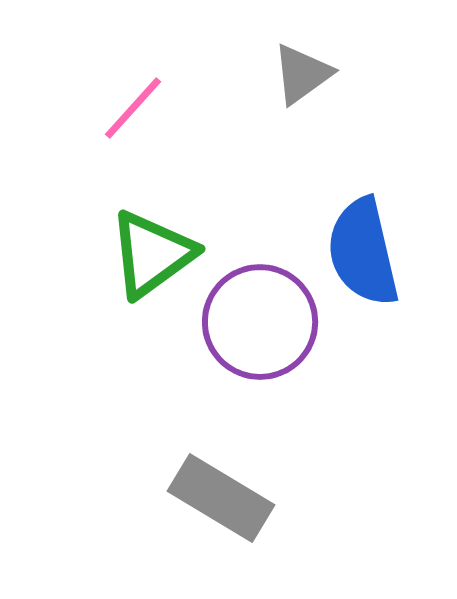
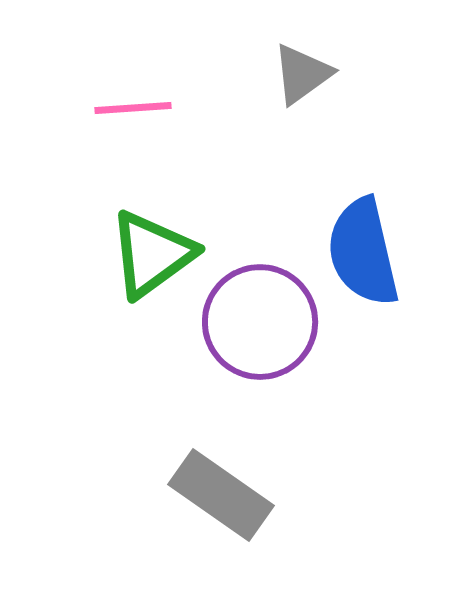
pink line: rotated 44 degrees clockwise
gray rectangle: moved 3 px up; rotated 4 degrees clockwise
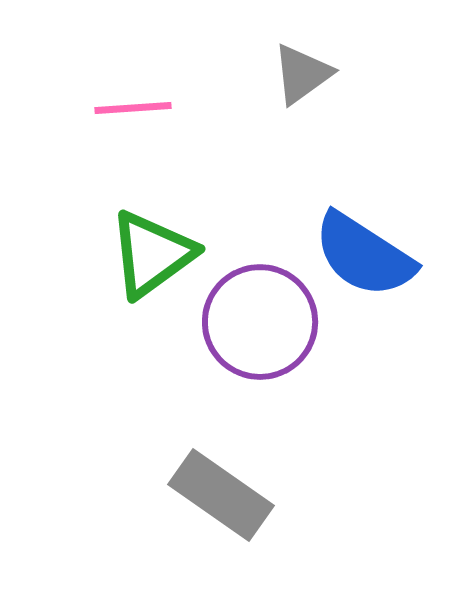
blue semicircle: moved 1 px right, 3 px down; rotated 44 degrees counterclockwise
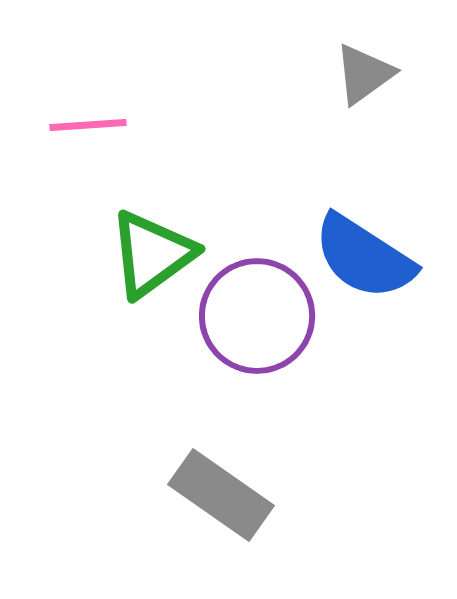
gray triangle: moved 62 px right
pink line: moved 45 px left, 17 px down
blue semicircle: moved 2 px down
purple circle: moved 3 px left, 6 px up
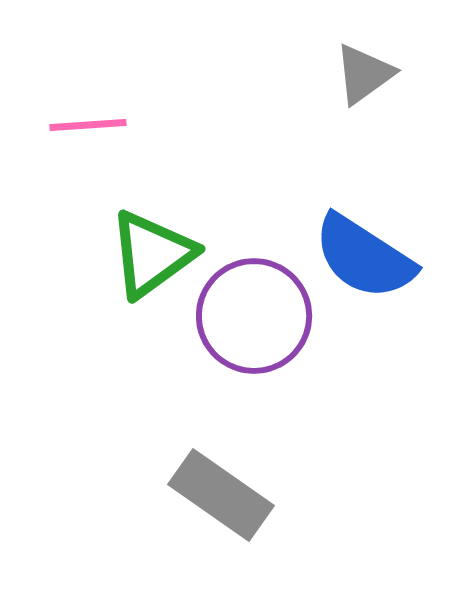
purple circle: moved 3 px left
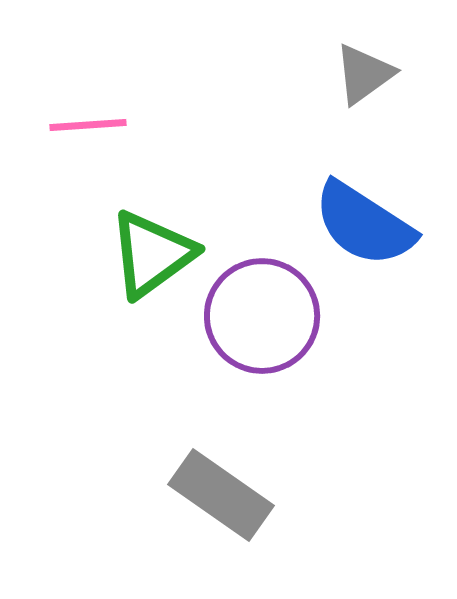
blue semicircle: moved 33 px up
purple circle: moved 8 px right
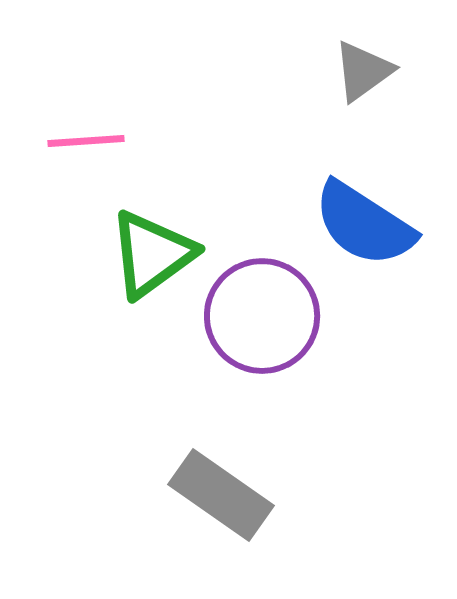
gray triangle: moved 1 px left, 3 px up
pink line: moved 2 px left, 16 px down
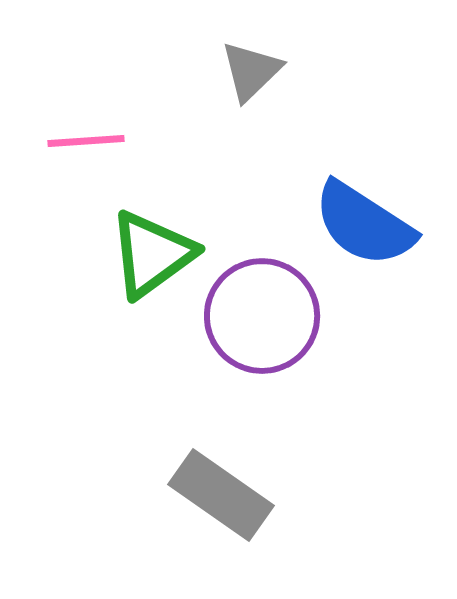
gray triangle: moved 112 px left; rotated 8 degrees counterclockwise
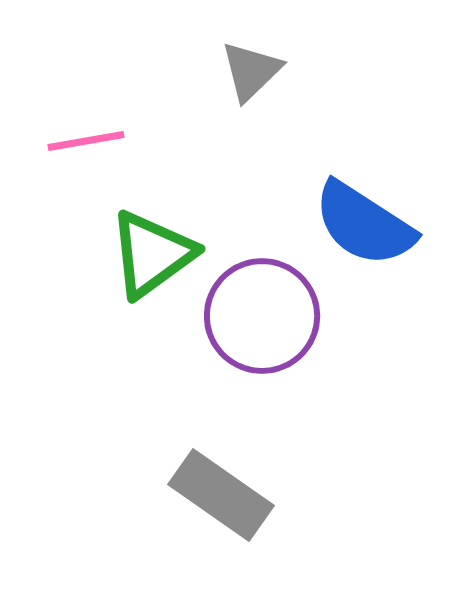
pink line: rotated 6 degrees counterclockwise
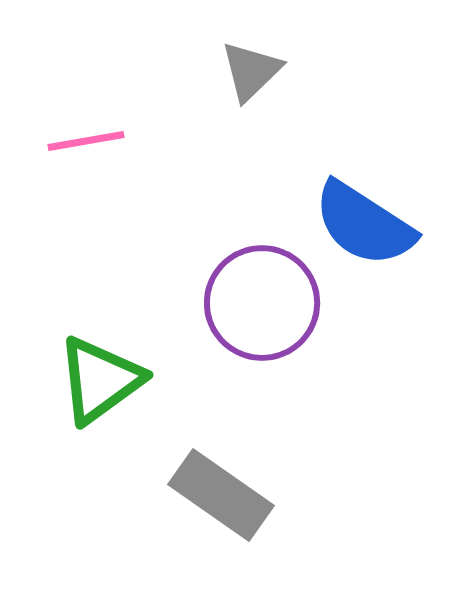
green triangle: moved 52 px left, 126 px down
purple circle: moved 13 px up
